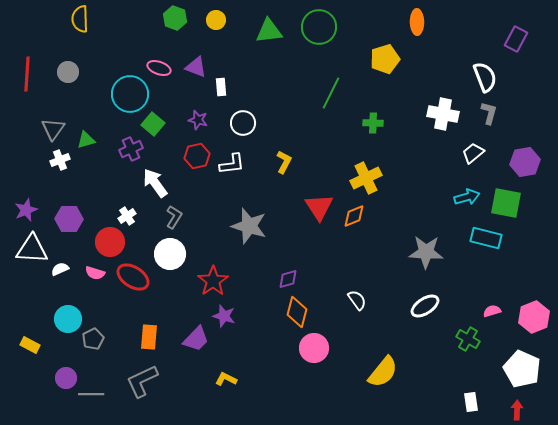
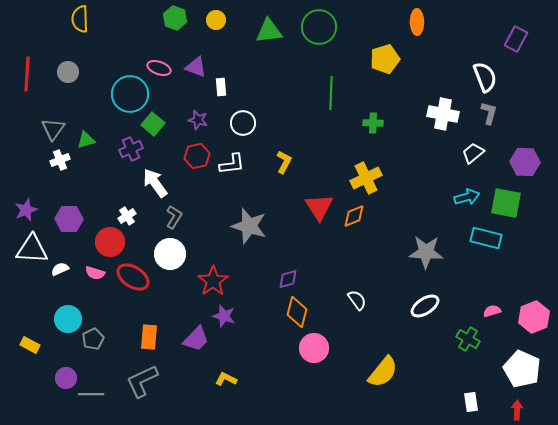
green line at (331, 93): rotated 24 degrees counterclockwise
purple hexagon at (525, 162): rotated 12 degrees clockwise
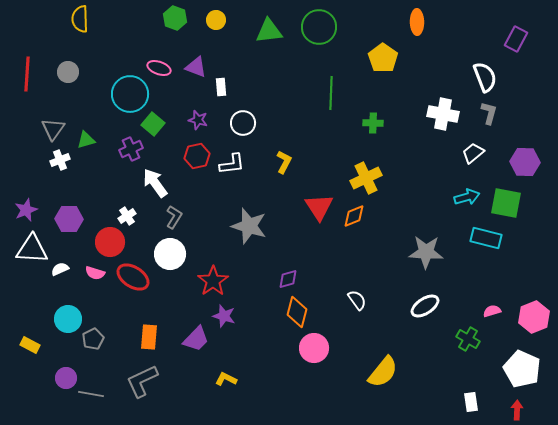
yellow pentagon at (385, 59): moved 2 px left, 1 px up; rotated 20 degrees counterclockwise
gray line at (91, 394): rotated 10 degrees clockwise
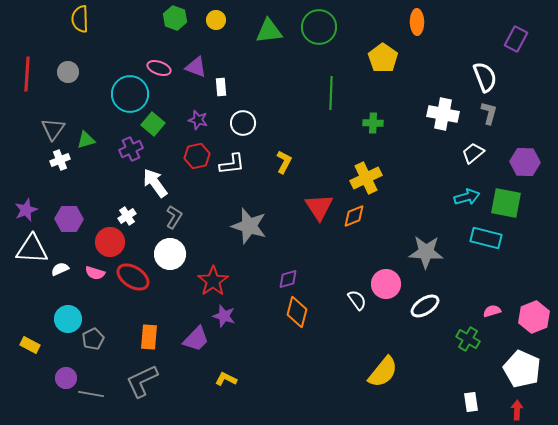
pink circle at (314, 348): moved 72 px right, 64 px up
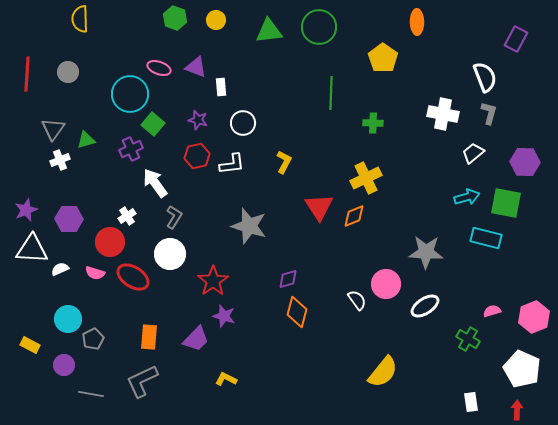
purple circle at (66, 378): moved 2 px left, 13 px up
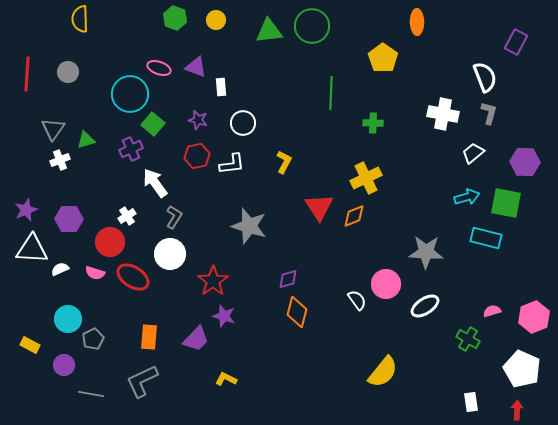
green circle at (319, 27): moved 7 px left, 1 px up
purple rectangle at (516, 39): moved 3 px down
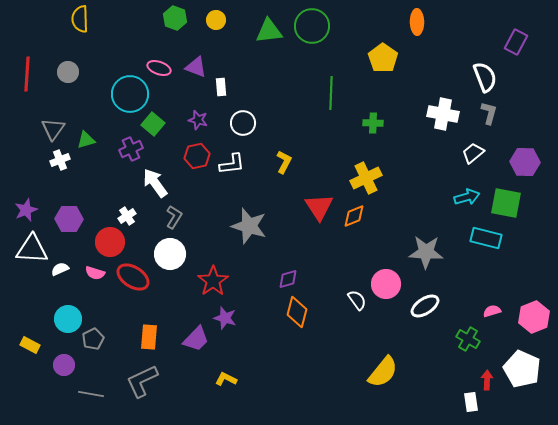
purple star at (224, 316): moved 1 px right, 2 px down
red arrow at (517, 410): moved 30 px left, 30 px up
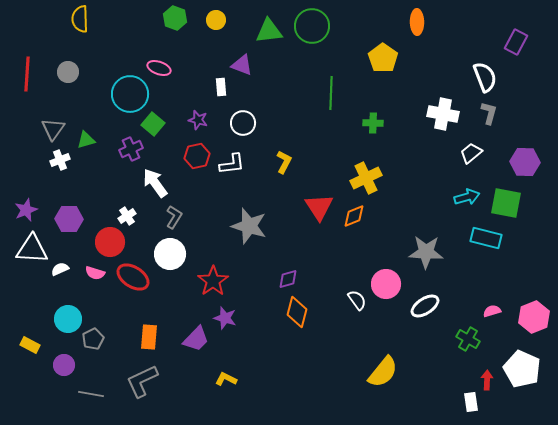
purple triangle at (196, 67): moved 46 px right, 2 px up
white trapezoid at (473, 153): moved 2 px left
